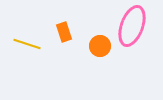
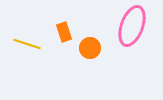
orange circle: moved 10 px left, 2 px down
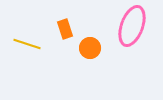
orange rectangle: moved 1 px right, 3 px up
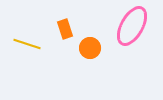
pink ellipse: rotated 9 degrees clockwise
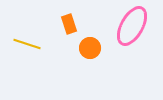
orange rectangle: moved 4 px right, 5 px up
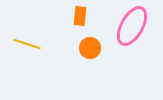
orange rectangle: moved 11 px right, 8 px up; rotated 24 degrees clockwise
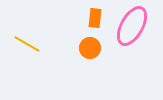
orange rectangle: moved 15 px right, 2 px down
yellow line: rotated 12 degrees clockwise
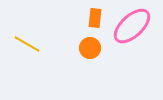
pink ellipse: rotated 18 degrees clockwise
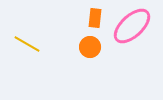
orange circle: moved 1 px up
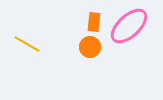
orange rectangle: moved 1 px left, 4 px down
pink ellipse: moved 3 px left
